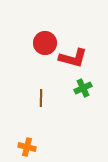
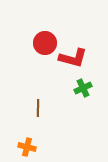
brown line: moved 3 px left, 10 px down
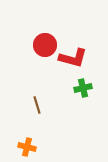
red circle: moved 2 px down
green cross: rotated 12 degrees clockwise
brown line: moved 1 px left, 3 px up; rotated 18 degrees counterclockwise
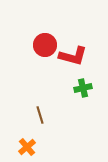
red L-shape: moved 2 px up
brown line: moved 3 px right, 10 px down
orange cross: rotated 36 degrees clockwise
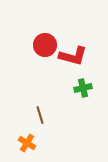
orange cross: moved 4 px up; rotated 18 degrees counterclockwise
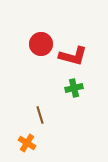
red circle: moved 4 px left, 1 px up
green cross: moved 9 px left
